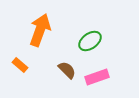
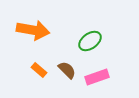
orange arrow: moved 7 px left; rotated 80 degrees clockwise
orange rectangle: moved 19 px right, 5 px down
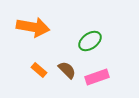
orange arrow: moved 3 px up
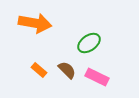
orange arrow: moved 2 px right, 4 px up
green ellipse: moved 1 px left, 2 px down
pink rectangle: rotated 45 degrees clockwise
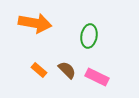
green ellipse: moved 7 px up; rotated 45 degrees counterclockwise
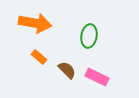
orange rectangle: moved 13 px up
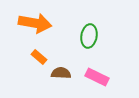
brown semicircle: moved 6 px left, 3 px down; rotated 42 degrees counterclockwise
